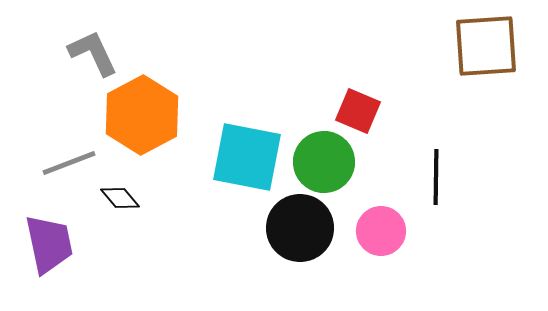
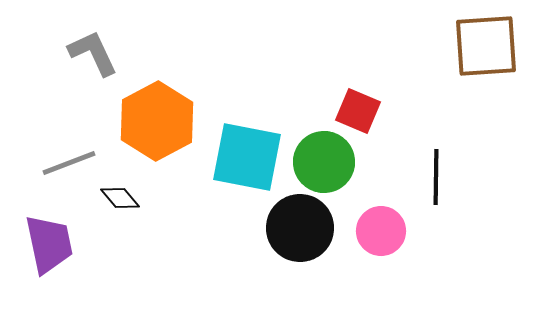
orange hexagon: moved 15 px right, 6 px down
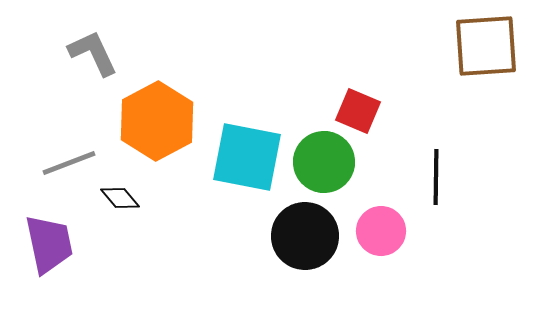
black circle: moved 5 px right, 8 px down
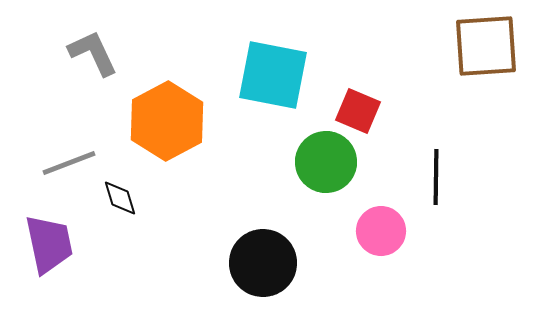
orange hexagon: moved 10 px right
cyan square: moved 26 px right, 82 px up
green circle: moved 2 px right
black diamond: rotated 24 degrees clockwise
black circle: moved 42 px left, 27 px down
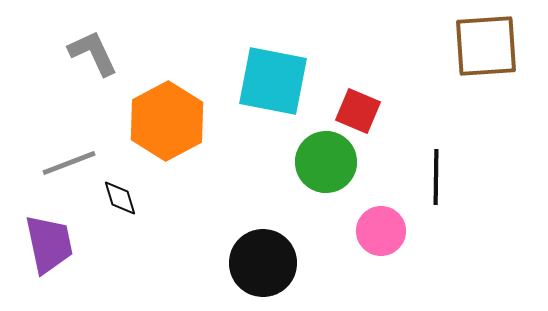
cyan square: moved 6 px down
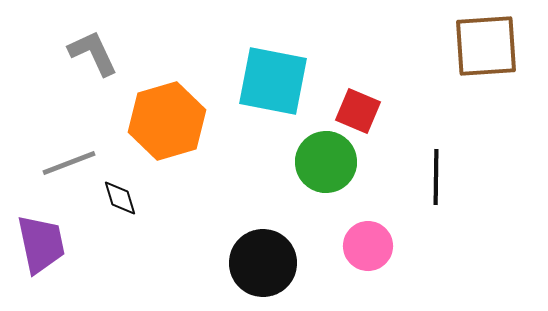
orange hexagon: rotated 12 degrees clockwise
pink circle: moved 13 px left, 15 px down
purple trapezoid: moved 8 px left
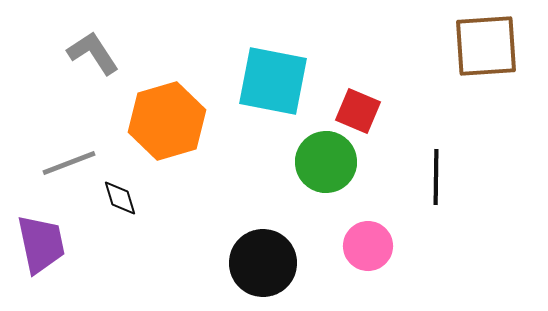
gray L-shape: rotated 8 degrees counterclockwise
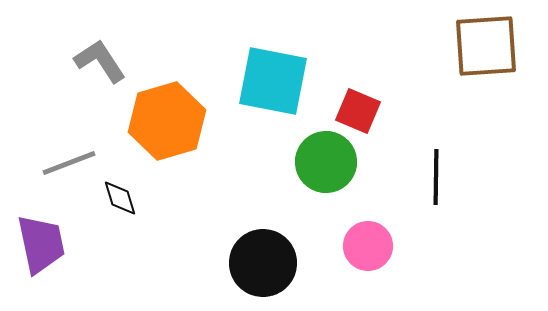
gray L-shape: moved 7 px right, 8 px down
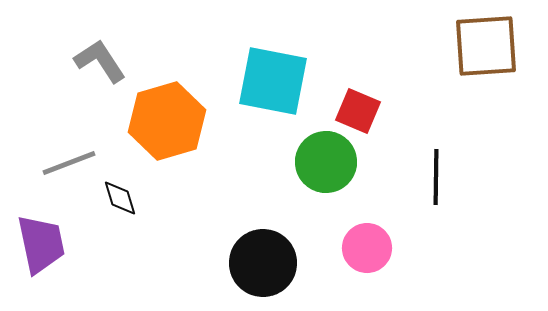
pink circle: moved 1 px left, 2 px down
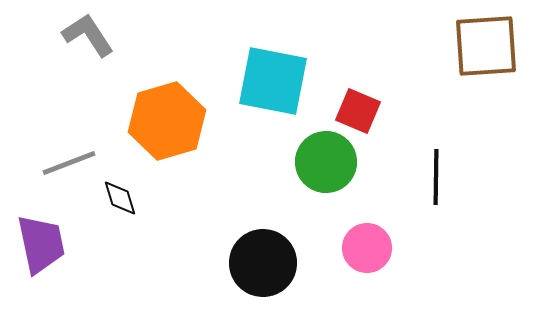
gray L-shape: moved 12 px left, 26 px up
